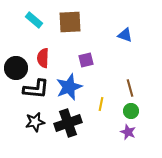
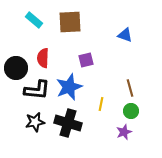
black L-shape: moved 1 px right, 1 px down
black cross: rotated 36 degrees clockwise
purple star: moved 4 px left; rotated 28 degrees clockwise
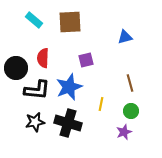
blue triangle: moved 2 px down; rotated 35 degrees counterclockwise
brown line: moved 5 px up
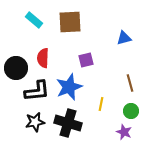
blue triangle: moved 1 px left, 1 px down
black L-shape: moved 1 px down; rotated 12 degrees counterclockwise
purple star: rotated 28 degrees counterclockwise
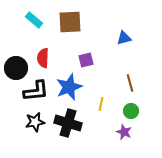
black L-shape: moved 1 px left
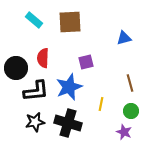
purple square: moved 2 px down
